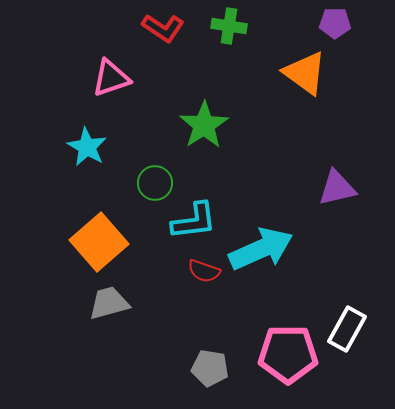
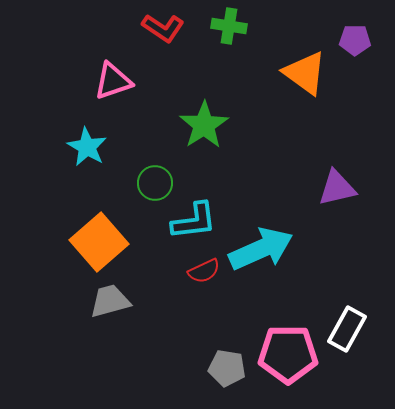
purple pentagon: moved 20 px right, 17 px down
pink triangle: moved 2 px right, 3 px down
red semicircle: rotated 44 degrees counterclockwise
gray trapezoid: moved 1 px right, 2 px up
gray pentagon: moved 17 px right
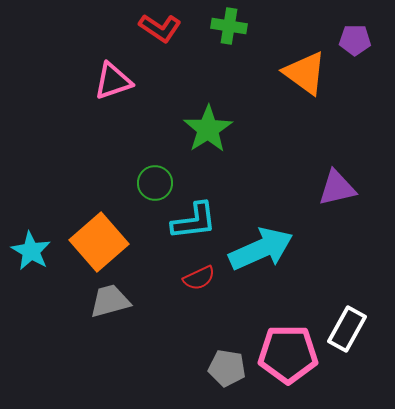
red L-shape: moved 3 px left
green star: moved 4 px right, 4 px down
cyan star: moved 56 px left, 104 px down
red semicircle: moved 5 px left, 7 px down
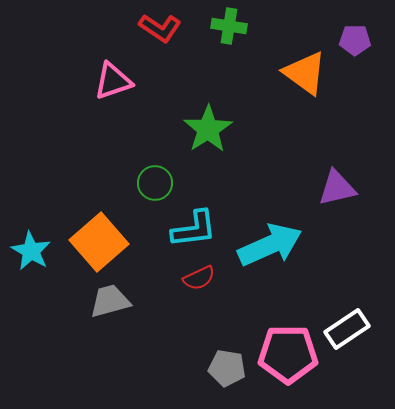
cyan L-shape: moved 8 px down
cyan arrow: moved 9 px right, 4 px up
white rectangle: rotated 27 degrees clockwise
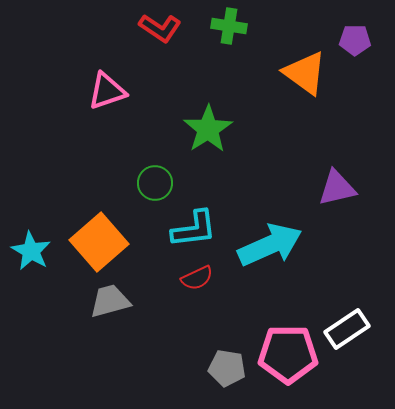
pink triangle: moved 6 px left, 10 px down
red semicircle: moved 2 px left
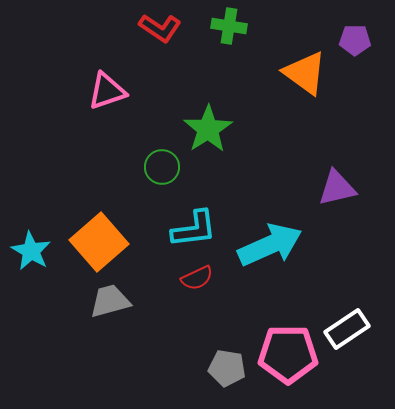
green circle: moved 7 px right, 16 px up
